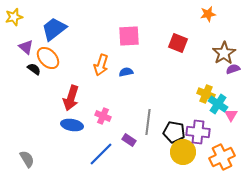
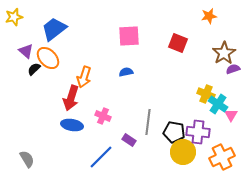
orange star: moved 1 px right, 2 px down
purple triangle: moved 4 px down
orange arrow: moved 17 px left, 12 px down
black semicircle: rotated 80 degrees counterclockwise
blue line: moved 3 px down
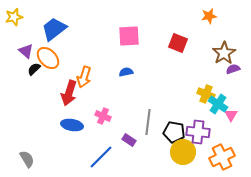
red arrow: moved 2 px left, 5 px up
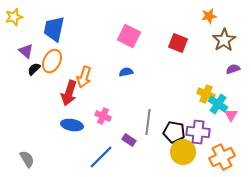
blue trapezoid: rotated 40 degrees counterclockwise
pink square: rotated 30 degrees clockwise
brown star: moved 13 px up
orange ellipse: moved 4 px right, 3 px down; rotated 70 degrees clockwise
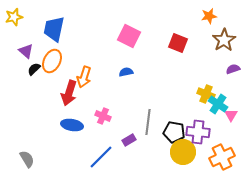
purple rectangle: rotated 64 degrees counterclockwise
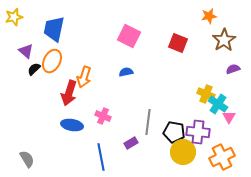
pink triangle: moved 2 px left, 2 px down
purple rectangle: moved 2 px right, 3 px down
blue line: rotated 56 degrees counterclockwise
